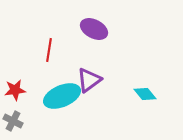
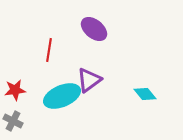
purple ellipse: rotated 12 degrees clockwise
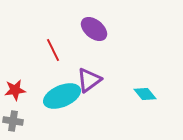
red line: moved 4 px right; rotated 35 degrees counterclockwise
gray cross: rotated 18 degrees counterclockwise
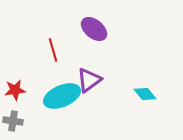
red line: rotated 10 degrees clockwise
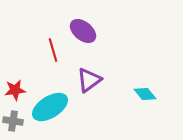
purple ellipse: moved 11 px left, 2 px down
cyan ellipse: moved 12 px left, 11 px down; rotated 9 degrees counterclockwise
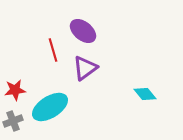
purple triangle: moved 4 px left, 12 px up
gray cross: rotated 30 degrees counterclockwise
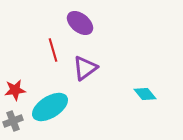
purple ellipse: moved 3 px left, 8 px up
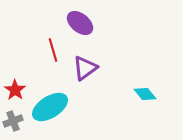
red star: rotated 30 degrees counterclockwise
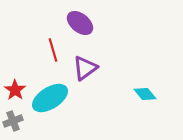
cyan ellipse: moved 9 px up
